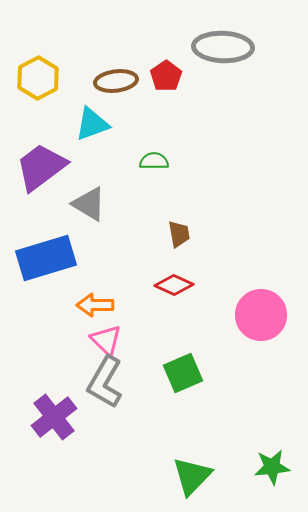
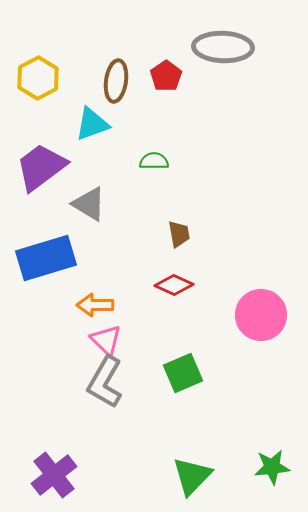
brown ellipse: rotated 75 degrees counterclockwise
purple cross: moved 58 px down
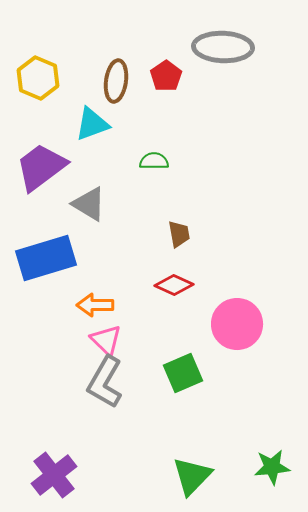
yellow hexagon: rotated 9 degrees counterclockwise
pink circle: moved 24 px left, 9 px down
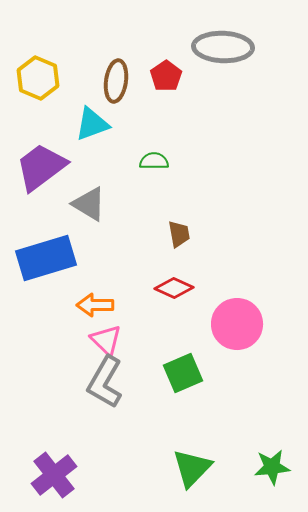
red diamond: moved 3 px down
green triangle: moved 8 px up
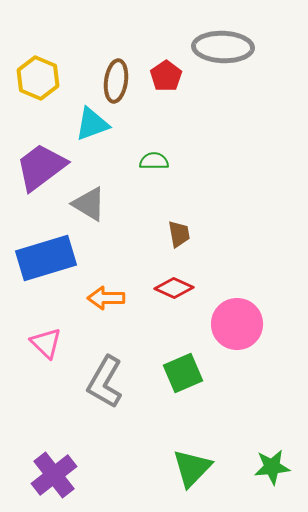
orange arrow: moved 11 px right, 7 px up
pink triangle: moved 60 px left, 3 px down
